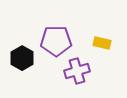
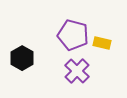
purple pentagon: moved 17 px right, 6 px up; rotated 16 degrees clockwise
purple cross: rotated 30 degrees counterclockwise
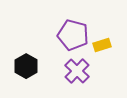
yellow rectangle: moved 2 px down; rotated 30 degrees counterclockwise
black hexagon: moved 4 px right, 8 px down
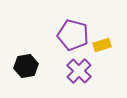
black hexagon: rotated 20 degrees clockwise
purple cross: moved 2 px right
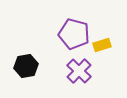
purple pentagon: moved 1 px right, 1 px up
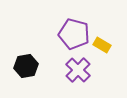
yellow rectangle: rotated 48 degrees clockwise
purple cross: moved 1 px left, 1 px up
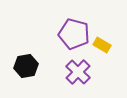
purple cross: moved 2 px down
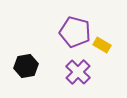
purple pentagon: moved 1 px right, 2 px up
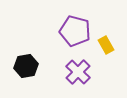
purple pentagon: moved 1 px up
yellow rectangle: moved 4 px right; rotated 30 degrees clockwise
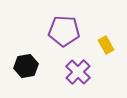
purple pentagon: moved 11 px left; rotated 12 degrees counterclockwise
